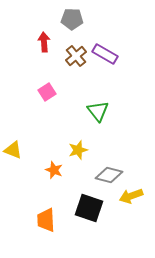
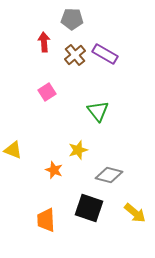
brown cross: moved 1 px left, 1 px up
yellow arrow: moved 4 px right, 17 px down; rotated 120 degrees counterclockwise
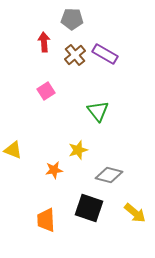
pink square: moved 1 px left, 1 px up
orange star: rotated 30 degrees counterclockwise
